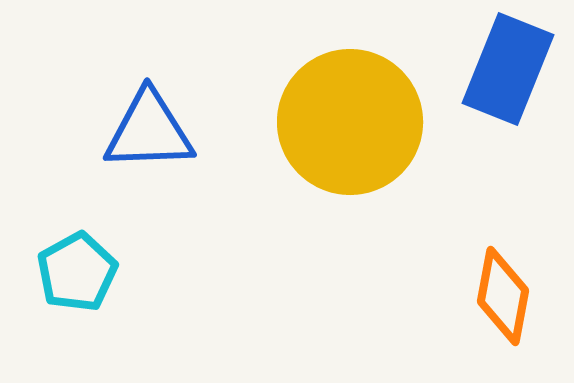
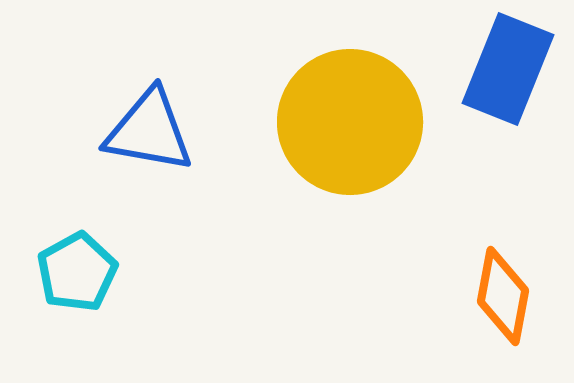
blue triangle: rotated 12 degrees clockwise
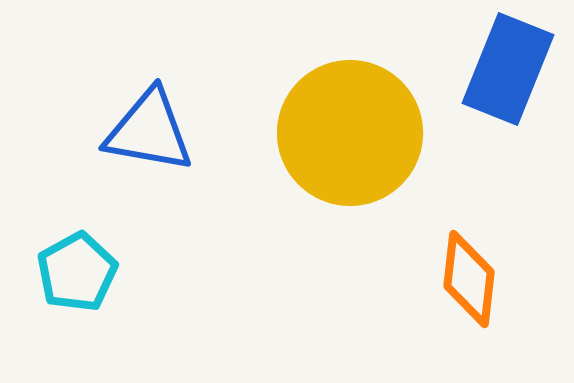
yellow circle: moved 11 px down
orange diamond: moved 34 px left, 17 px up; rotated 4 degrees counterclockwise
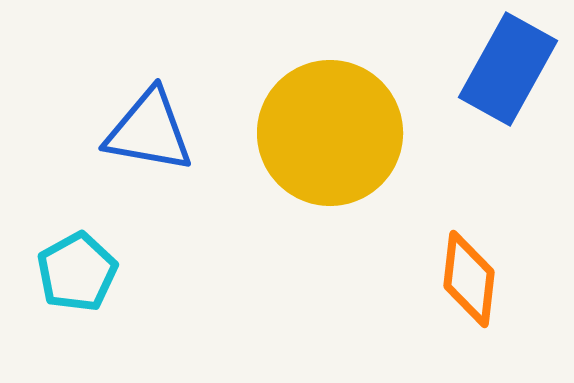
blue rectangle: rotated 7 degrees clockwise
yellow circle: moved 20 px left
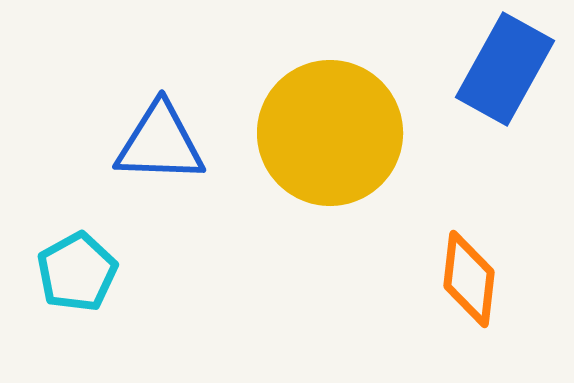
blue rectangle: moved 3 px left
blue triangle: moved 11 px right, 12 px down; rotated 8 degrees counterclockwise
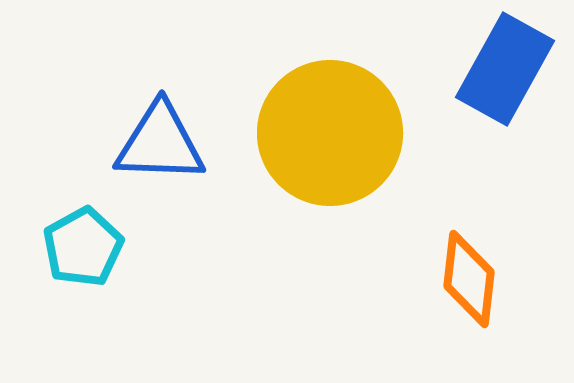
cyan pentagon: moved 6 px right, 25 px up
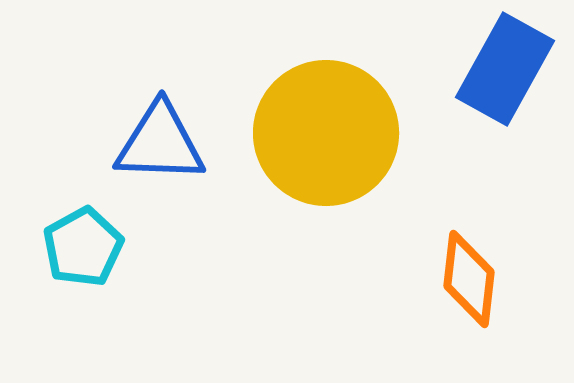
yellow circle: moved 4 px left
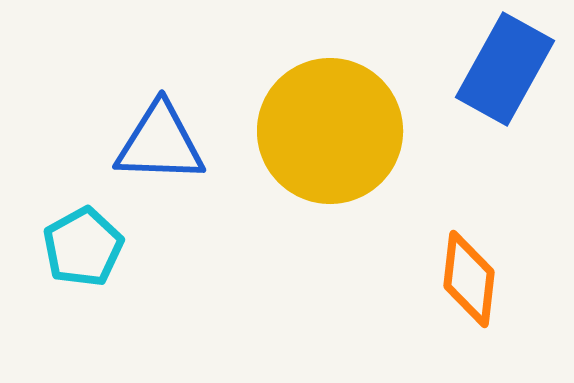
yellow circle: moved 4 px right, 2 px up
